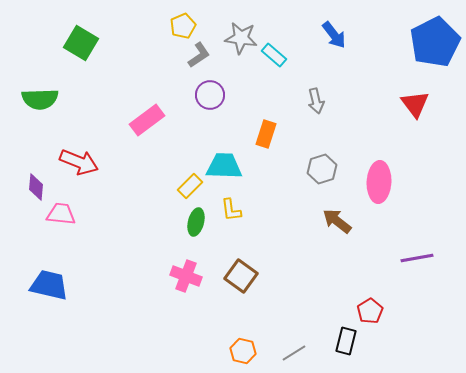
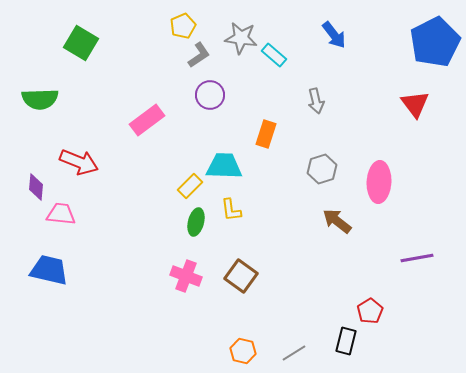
blue trapezoid: moved 15 px up
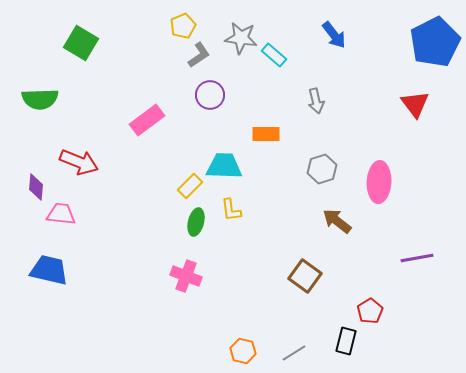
orange rectangle: rotated 72 degrees clockwise
brown square: moved 64 px right
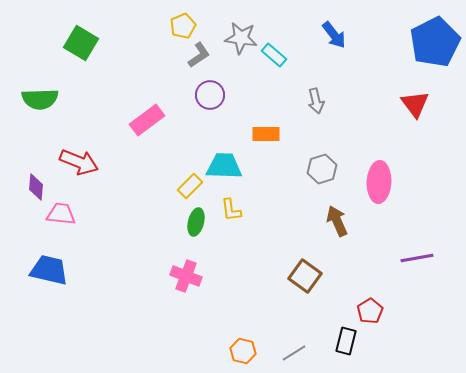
brown arrow: rotated 28 degrees clockwise
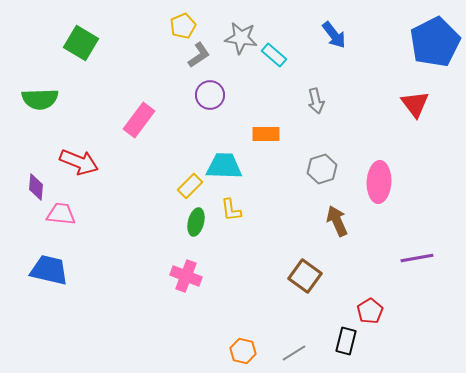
pink rectangle: moved 8 px left; rotated 16 degrees counterclockwise
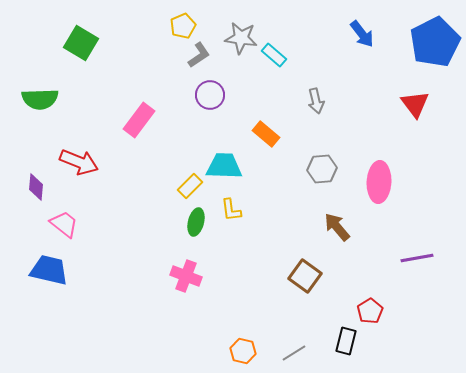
blue arrow: moved 28 px right, 1 px up
orange rectangle: rotated 40 degrees clockwise
gray hexagon: rotated 12 degrees clockwise
pink trapezoid: moved 3 px right, 10 px down; rotated 32 degrees clockwise
brown arrow: moved 6 px down; rotated 16 degrees counterclockwise
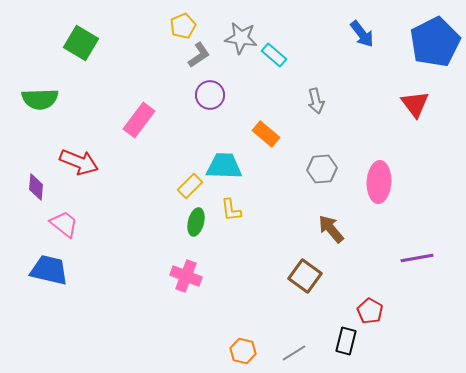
brown arrow: moved 6 px left, 2 px down
red pentagon: rotated 10 degrees counterclockwise
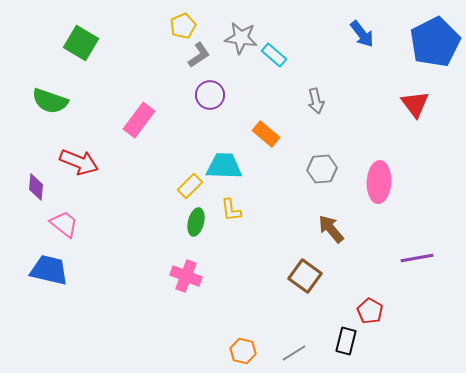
green semicircle: moved 10 px right, 2 px down; rotated 21 degrees clockwise
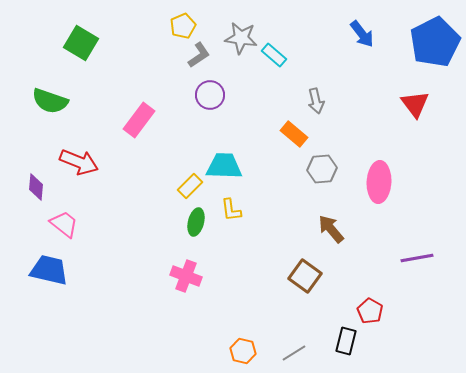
orange rectangle: moved 28 px right
